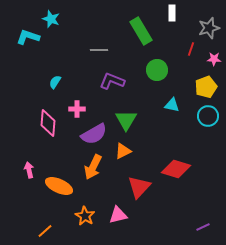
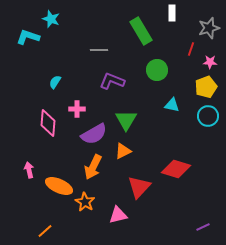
pink star: moved 4 px left, 3 px down
orange star: moved 14 px up
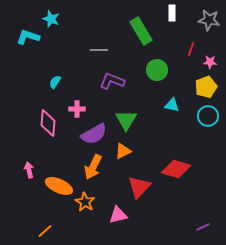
gray star: moved 8 px up; rotated 25 degrees clockwise
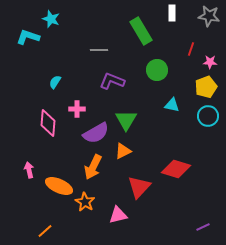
gray star: moved 4 px up
purple semicircle: moved 2 px right, 1 px up
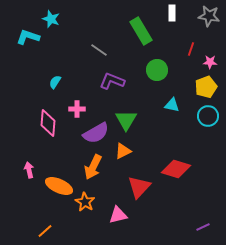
gray line: rotated 36 degrees clockwise
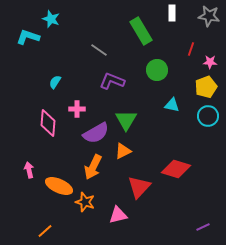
orange star: rotated 12 degrees counterclockwise
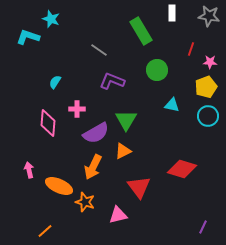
red diamond: moved 6 px right
red triangle: rotated 20 degrees counterclockwise
purple line: rotated 40 degrees counterclockwise
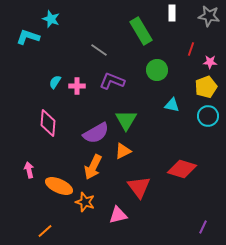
pink cross: moved 23 px up
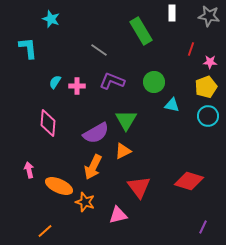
cyan L-shape: moved 11 px down; rotated 65 degrees clockwise
green circle: moved 3 px left, 12 px down
red diamond: moved 7 px right, 12 px down
